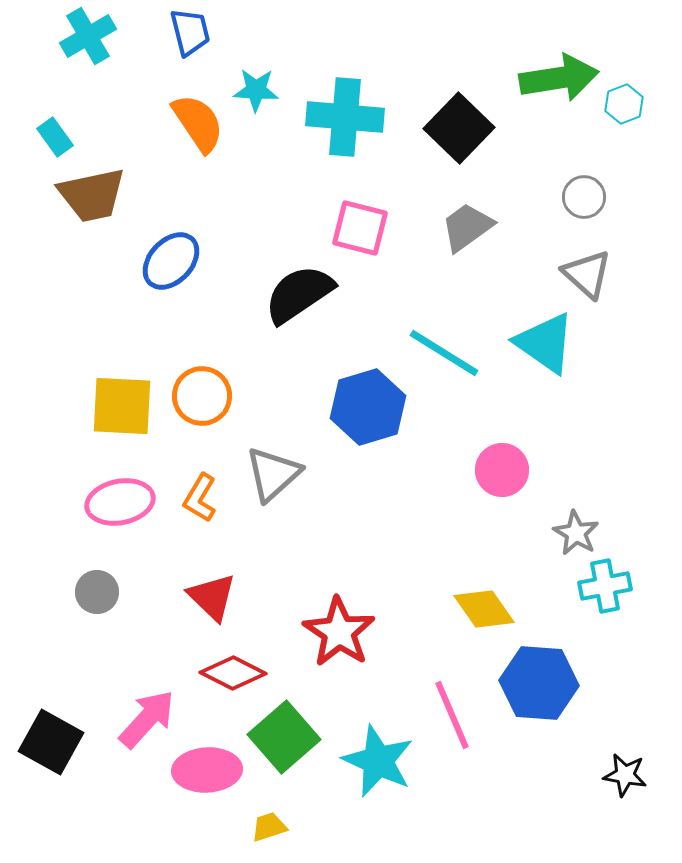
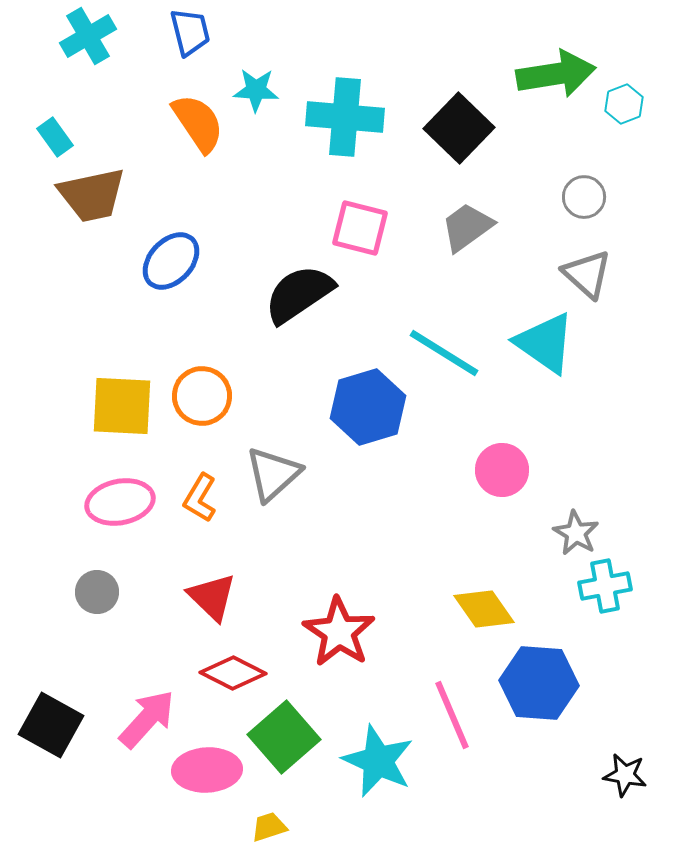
green arrow at (559, 78): moved 3 px left, 4 px up
black square at (51, 742): moved 17 px up
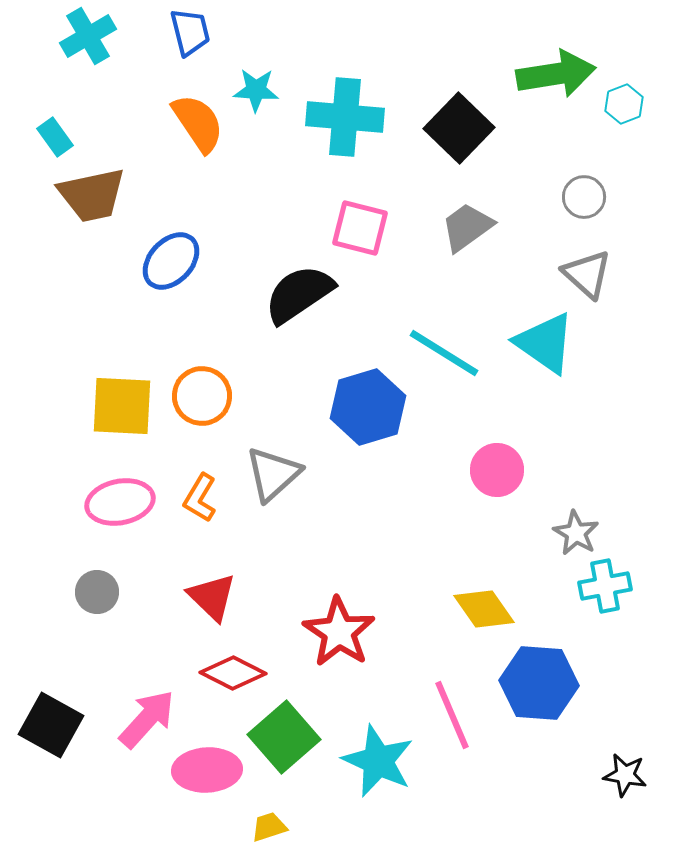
pink circle at (502, 470): moved 5 px left
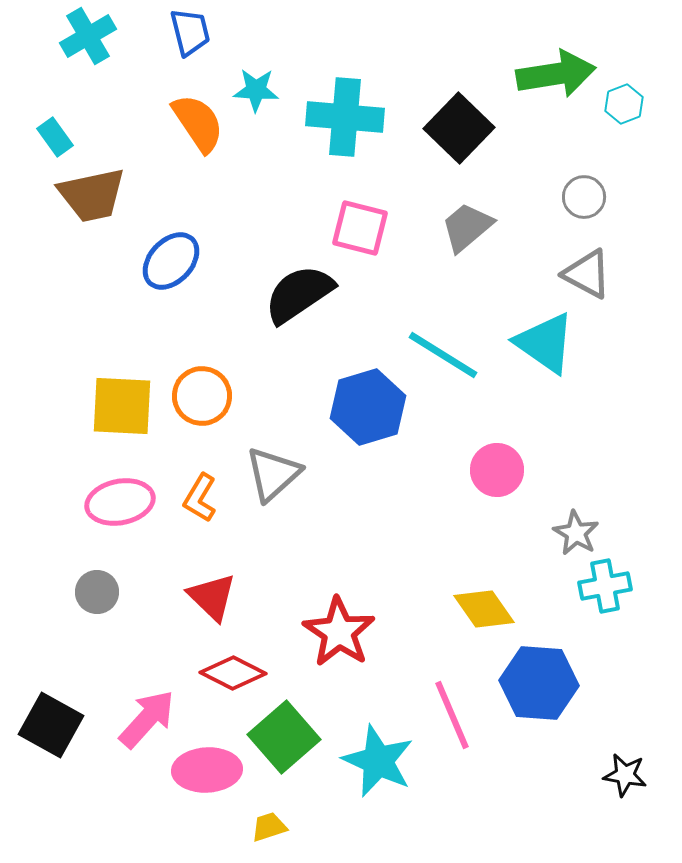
gray trapezoid at (467, 227): rotated 4 degrees counterclockwise
gray triangle at (587, 274): rotated 14 degrees counterclockwise
cyan line at (444, 353): moved 1 px left, 2 px down
